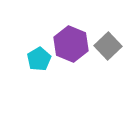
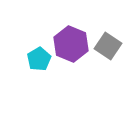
gray square: rotated 12 degrees counterclockwise
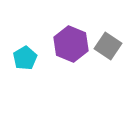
cyan pentagon: moved 14 px left, 1 px up
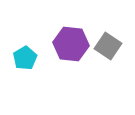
purple hexagon: rotated 16 degrees counterclockwise
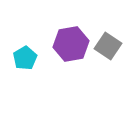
purple hexagon: rotated 16 degrees counterclockwise
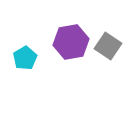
purple hexagon: moved 2 px up
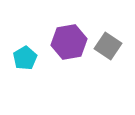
purple hexagon: moved 2 px left
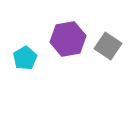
purple hexagon: moved 1 px left, 3 px up
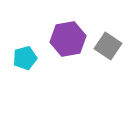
cyan pentagon: rotated 15 degrees clockwise
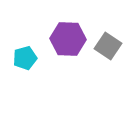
purple hexagon: rotated 12 degrees clockwise
